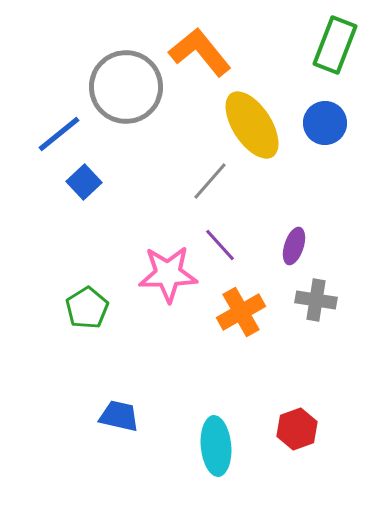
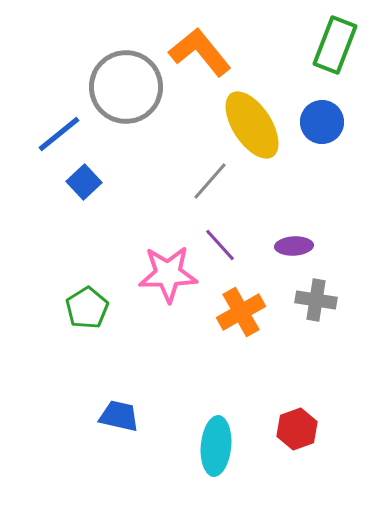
blue circle: moved 3 px left, 1 px up
purple ellipse: rotated 69 degrees clockwise
cyan ellipse: rotated 10 degrees clockwise
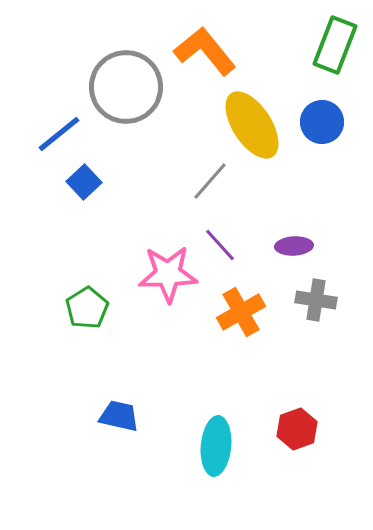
orange L-shape: moved 5 px right, 1 px up
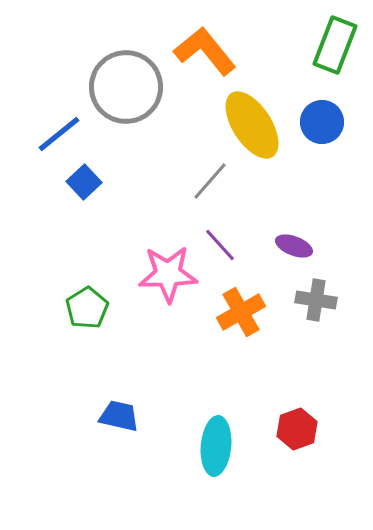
purple ellipse: rotated 24 degrees clockwise
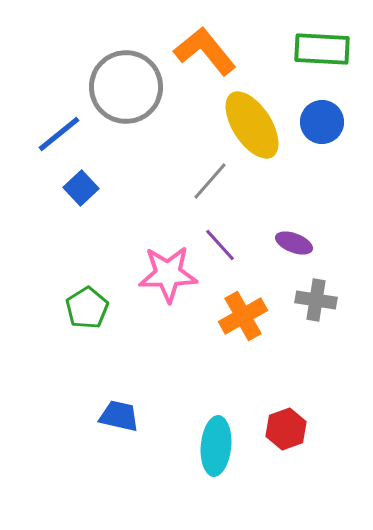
green rectangle: moved 13 px left, 4 px down; rotated 72 degrees clockwise
blue square: moved 3 px left, 6 px down
purple ellipse: moved 3 px up
orange cross: moved 2 px right, 4 px down
red hexagon: moved 11 px left
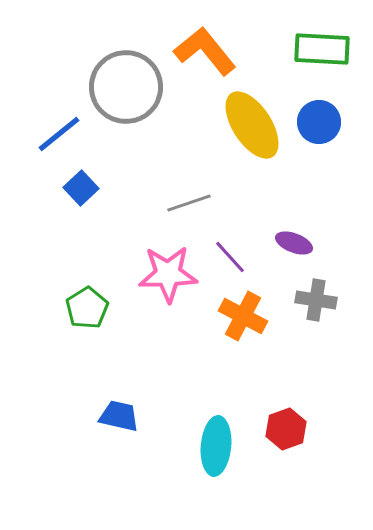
blue circle: moved 3 px left
gray line: moved 21 px left, 22 px down; rotated 30 degrees clockwise
purple line: moved 10 px right, 12 px down
orange cross: rotated 33 degrees counterclockwise
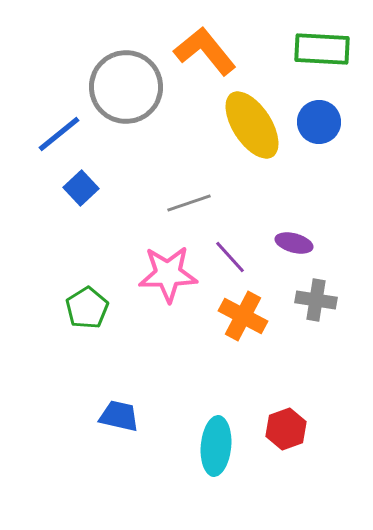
purple ellipse: rotated 6 degrees counterclockwise
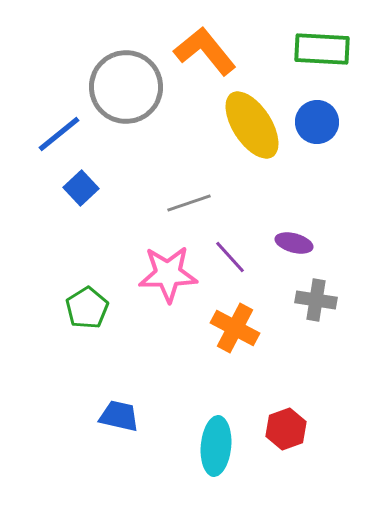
blue circle: moved 2 px left
orange cross: moved 8 px left, 12 px down
